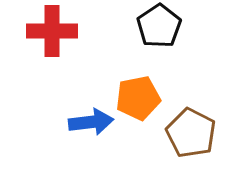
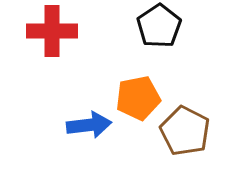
blue arrow: moved 2 px left, 3 px down
brown pentagon: moved 6 px left, 2 px up
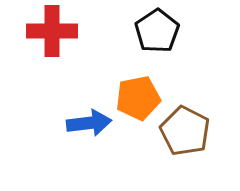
black pentagon: moved 2 px left, 5 px down
blue arrow: moved 2 px up
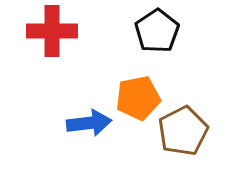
brown pentagon: moved 2 px left; rotated 18 degrees clockwise
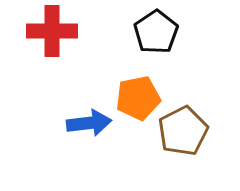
black pentagon: moved 1 px left, 1 px down
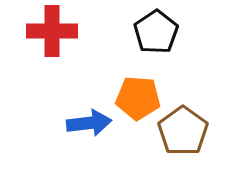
orange pentagon: rotated 15 degrees clockwise
brown pentagon: rotated 9 degrees counterclockwise
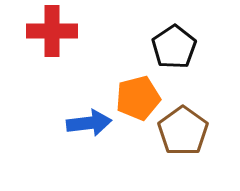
black pentagon: moved 18 px right, 15 px down
orange pentagon: rotated 18 degrees counterclockwise
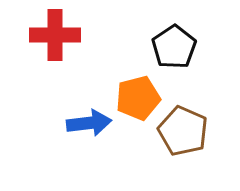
red cross: moved 3 px right, 4 px down
brown pentagon: rotated 12 degrees counterclockwise
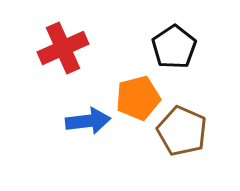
red cross: moved 8 px right, 13 px down; rotated 24 degrees counterclockwise
blue arrow: moved 1 px left, 2 px up
brown pentagon: moved 1 px left
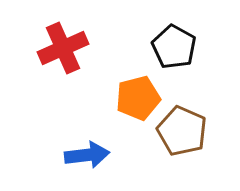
black pentagon: rotated 9 degrees counterclockwise
blue arrow: moved 1 px left, 34 px down
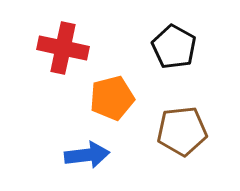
red cross: rotated 36 degrees clockwise
orange pentagon: moved 26 px left
brown pentagon: rotated 30 degrees counterclockwise
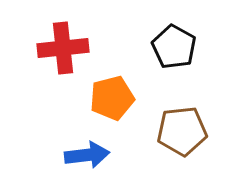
red cross: rotated 18 degrees counterclockwise
